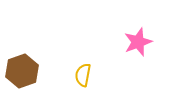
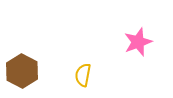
brown hexagon: rotated 12 degrees counterclockwise
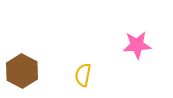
pink star: moved 1 px left, 3 px down; rotated 16 degrees clockwise
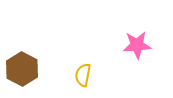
brown hexagon: moved 2 px up
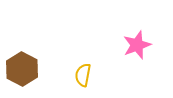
pink star: rotated 16 degrees counterclockwise
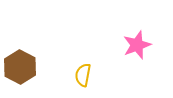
brown hexagon: moved 2 px left, 2 px up
